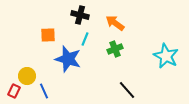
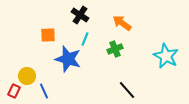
black cross: rotated 18 degrees clockwise
orange arrow: moved 7 px right
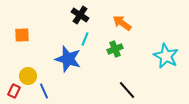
orange square: moved 26 px left
yellow circle: moved 1 px right
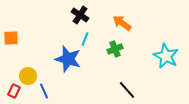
orange square: moved 11 px left, 3 px down
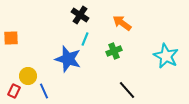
green cross: moved 1 px left, 2 px down
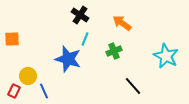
orange square: moved 1 px right, 1 px down
black line: moved 6 px right, 4 px up
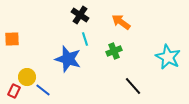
orange arrow: moved 1 px left, 1 px up
cyan line: rotated 40 degrees counterclockwise
cyan star: moved 2 px right, 1 px down
yellow circle: moved 1 px left, 1 px down
blue line: moved 1 px left, 1 px up; rotated 28 degrees counterclockwise
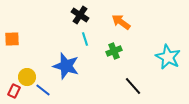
blue star: moved 2 px left, 7 px down
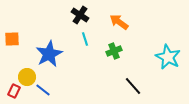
orange arrow: moved 2 px left
blue star: moved 17 px left, 12 px up; rotated 28 degrees clockwise
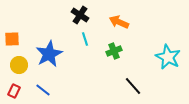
orange arrow: rotated 12 degrees counterclockwise
yellow circle: moved 8 px left, 12 px up
